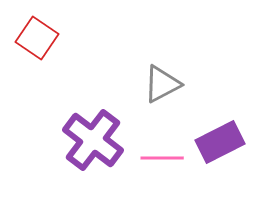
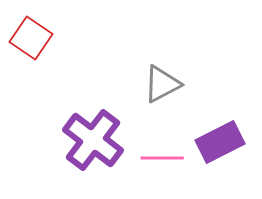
red square: moved 6 px left
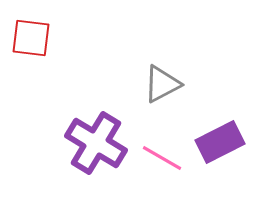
red square: rotated 27 degrees counterclockwise
purple cross: moved 3 px right, 3 px down; rotated 6 degrees counterclockwise
pink line: rotated 30 degrees clockwise
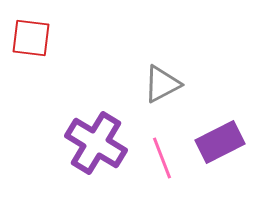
pink line: rotated 39 degrees clockwise
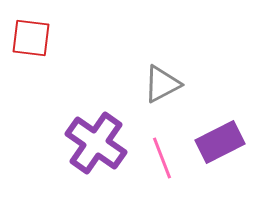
purple cross: rotated 4 degrees clockwise
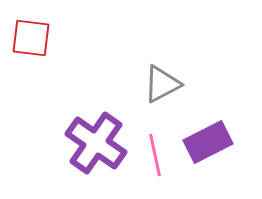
purple rectangle: moved 12 px left
pink line: moved 7 px left, 3 px up; rotated 9 degrees clockwise
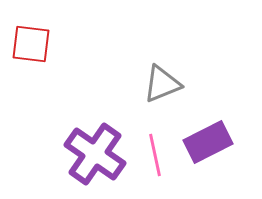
red square: moved 6 px down
gray triangle: rotated 6 degrees clockwise
purple cross: moved 1 px left, 11 px down
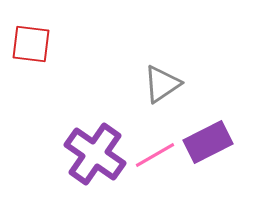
gray triangle: rotated 12 degrees counterclockwise
pink line: rotated 72 degrees clockwise
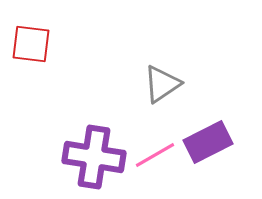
purple cross: moved 1 px left, 3 px down; rotated 26 degrees counterclockwise
